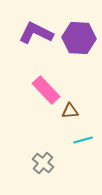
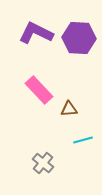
pink rectangle: moved 7 px left
brown triangle: moved 1 px left, 2 px up
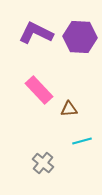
purple hexagon: moved 1 px right, 1 px up
cyan line: moved 1 px left, 1 px down
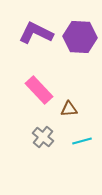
gray cross: moved 26 px up
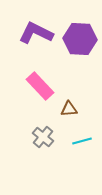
purple hexagon: moved 2 px down
pink rectangle: moved 1 px right, 4 px up
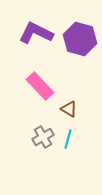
purple hexagon: rotated 12 degrees clockwise
brown triangle: rotated 36 degrees clockwise
gray cross: rotated 20 degrees clockwise
cyan line: moved 14 px left, 2 px up; rotated 60 degrees counterclockwise
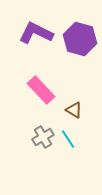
pink rectangle: moved 1 px right, 4 px down
brown triangle: moved 5 px right, 1 px down
cyan line: rotated 48 degrees counterclockwise
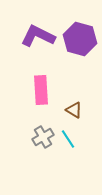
purple L-shape: moved 2 px right, 3 px down
pink rectangle: rotated 40 degrees clockwise
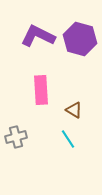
gray cross: moved 27 px left; rotated 15 degrees clockwise
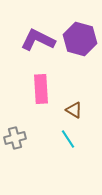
purple L-shape: moved 4 px down
pink rectangle: moved 1 px up
gray cross: moved 1 px left, 1 px down
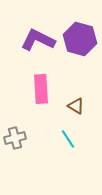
brown triangle: moved 2 px right, 4 px up
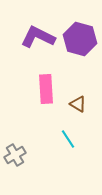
purple L-shape: moved 3 px up
pink rectangle: moved 5 px right
brown triangle: moved 2 px right, 2 px up
gray cross: moved 17 px down; rotated 15 degrees counterclockwise
